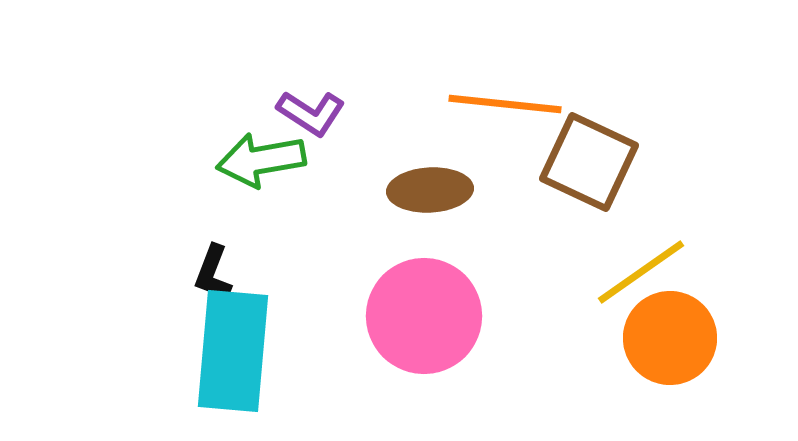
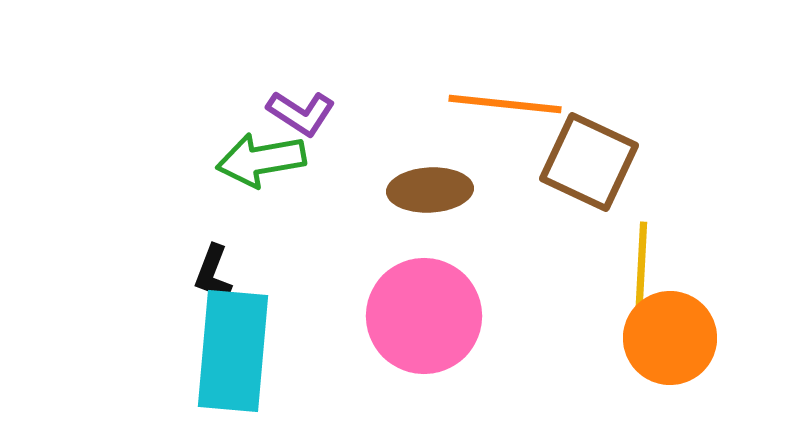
purple L-shape: moved 10 px left
yellow line: rotated 52 degrees counterclockwise
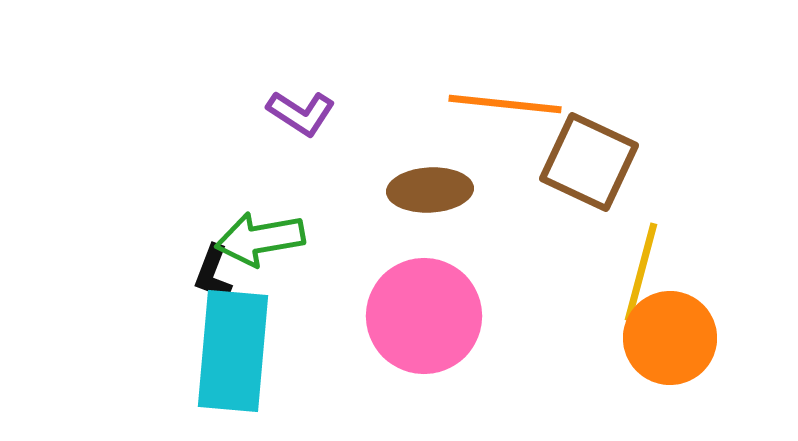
green arrow: moved 1 px left, 79 px down
yellow line: rotated 12 degrees clockwise
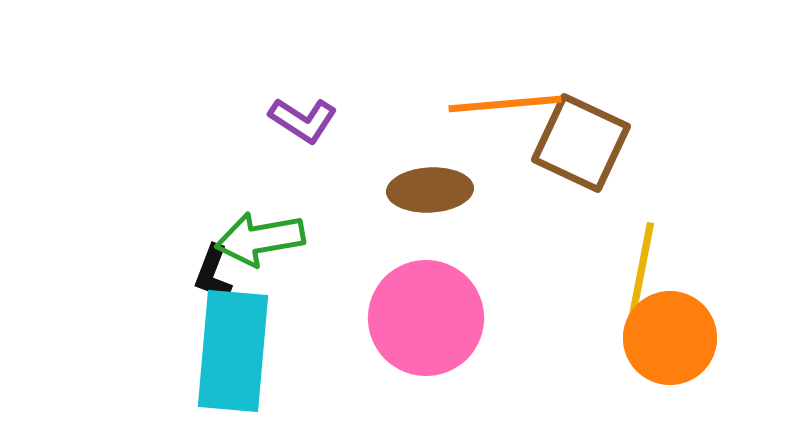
orange line: rotated 11 degrees counterclockwise
purple L-shape: moved 2 px right, 7 px down
brown square: moved 8 px left, 19 px up
yellow line: rotated 4 degrees counterclockwise
pink circle: moved 2 px right, 2 px down
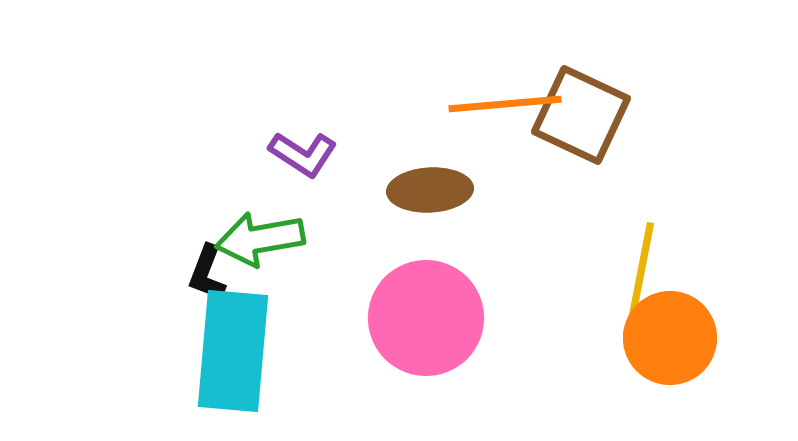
purple L-shape: moved 34 px down
brown square: moved 28 px up
black L-shape: moved 6 px left
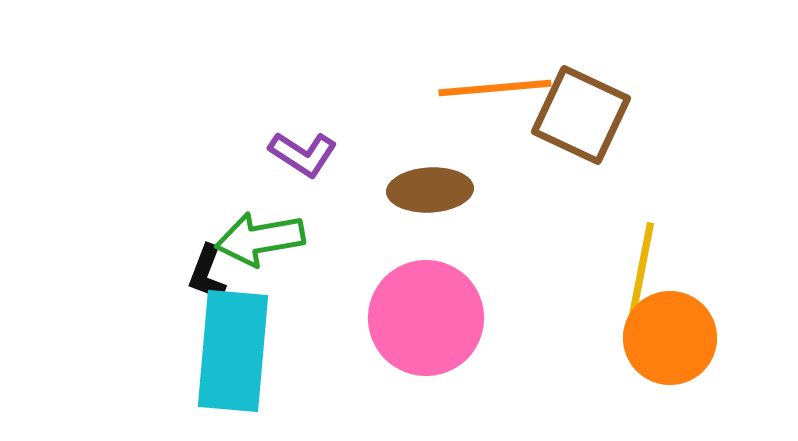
orange line: moved 10 px left, 16 px up
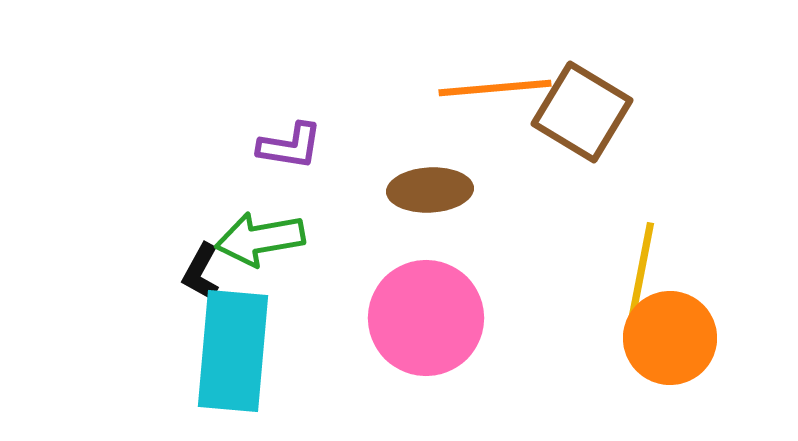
brown square: moved 1 px right, 3 px up; rotated 6 degrees clockwise
purple L-shape: moved 13 px left, 8 px up; rotated 24 degrees counterclockwise
black L-shape: moved 6 px left, 1 px up; rotated 8 degrees clockwise
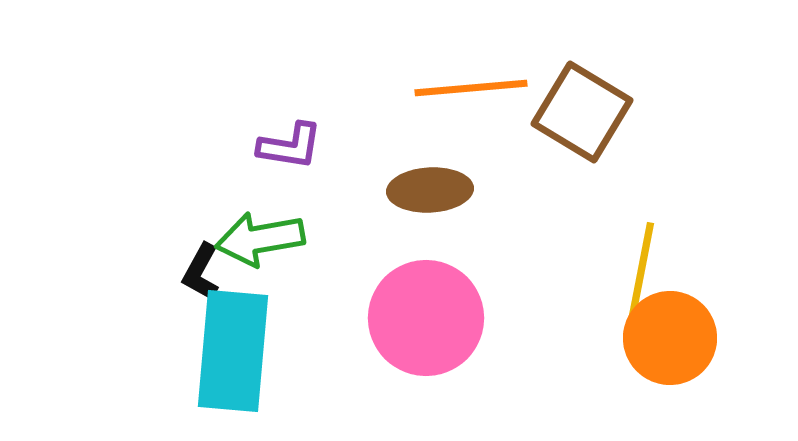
orange line: moved 24 px left
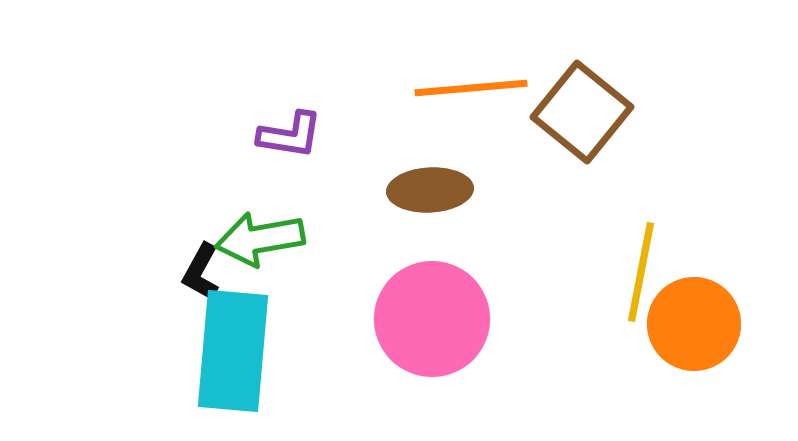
brown square: rotated 8 degrees clockwise
purple L-shape: moved 11 px up
pink circle: moved 6 px right, 1 px down
orange circle: moved 24 px right, 14 px up
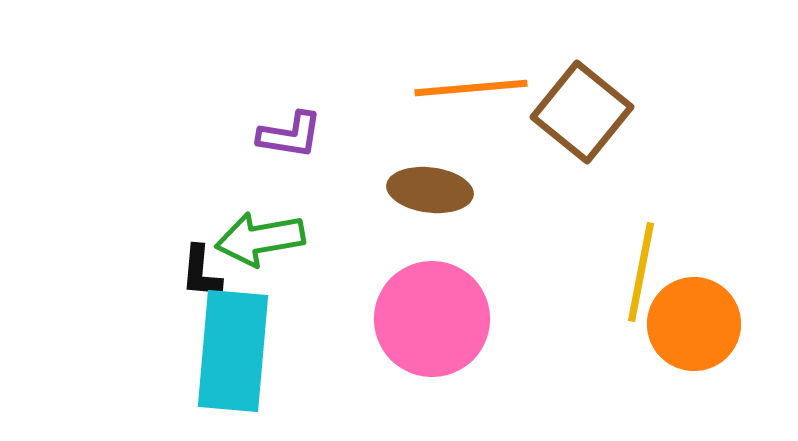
brown ellipse: rotated 10 degrees clockwise
black L-shape: rotated 24 degrees counterclockwise
